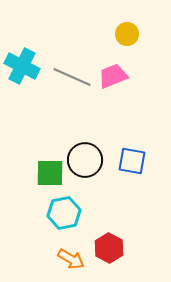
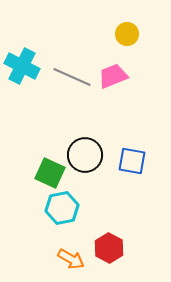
black circle: moved 5 px up
green square: rotated 24 degrees clockwise
cyan hexagon: moved 2 px left, 5 px up
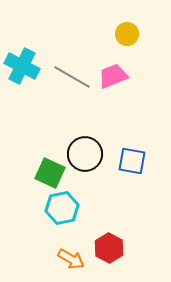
gray line: rotated 6 degrees clockwise
black circle: moved 1 px up
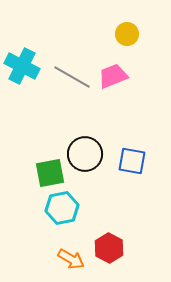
green square: rotated 36 degrees counterclockwise
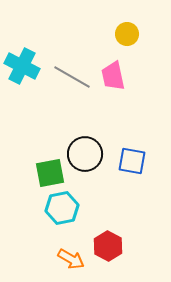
pink trapezoid: rotated 80 degrees counterclockwise
red hexagon: moved 1 px left, 2 px up
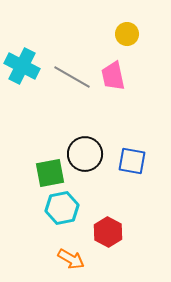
red hexagon: moved 14 px up
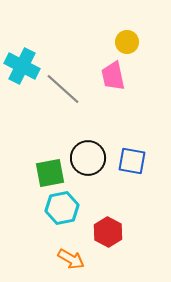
yellow circle: moved 8 px down
gray line: moved 9 px left, 12 px down; rotated 12 degrees clockwise
black circle: moved 3 px right, 4 px down
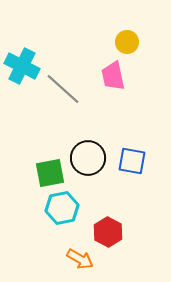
orange arrow: moved 9 px right
